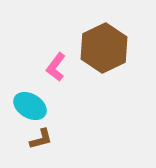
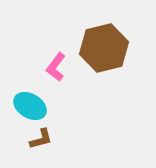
brown hexagon: rotated 12 degrees clockwise
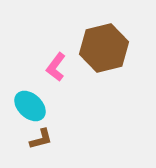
cyan ellipse: rotated 12 degrees clockwise
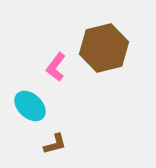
brown L-shape: moved 14 px right, 5 px down
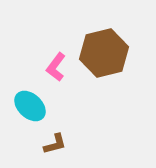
brown hexagon: moved 5 px down
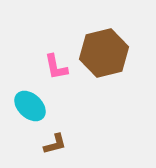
pink L-shape: rotated 48 degrees counterclockwise
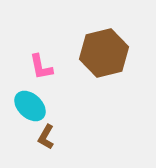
pink L-shape: moved 15 px left
brown L-shape: moved 9 px left, 7 px up; rotated 135 degrees clockwise
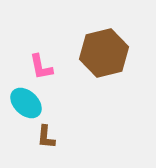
cyan ellipse: moved 4 px left, 3 px up
brown L-shape: rotated 25 degrees counterclockwise
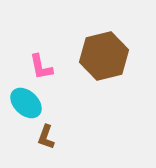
brown hexagon: moved 3 px down
brown L-shape: rotated 15 degrees clockwise
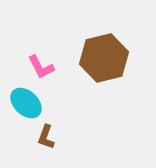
brown hexagon: moved 2 px down
pink L-shape: rotated 16 degrees counterclockwise
